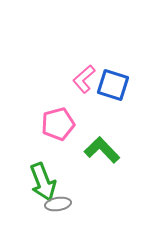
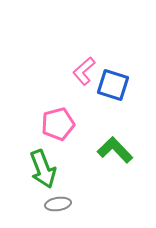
pink L-shape: moved 8 px up
green L-shape: moved 13 px right
green arrow: moved 13 px up
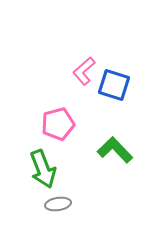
blue square: moved 1 px right
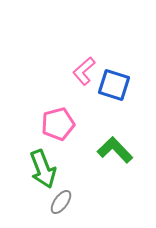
gray ellipse: moved 3 px right, 2 px up; rotated 45 degrees counterclockwise
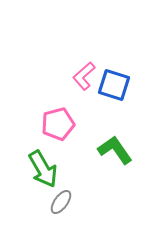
pink L-shape: moved 5 px down
green L-shape: rotated 9 degrees clockwise
green arrow: rotated 9 degrees counterclockwise
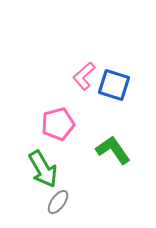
green L-shape: moved 2 px left
gray ellipse: moved 3 px left
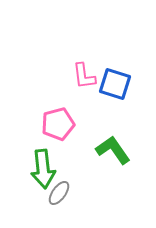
pink L-shape: rotated 56 degrees counterclockwise
blue square: moved 1 px right, 1 px up
green arrow: rotated 24 degrees clockwise
gray ellipse: moved 1 px right, 9 px up
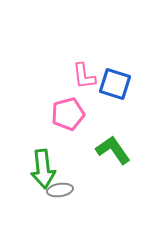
pink pentagon: moved 10 px right, 10 px up
gray ellipse: moved 1 px right, 3 px up; rotated 45 degrees clockwise
